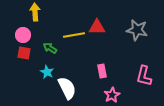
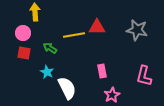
pink circle: moved 2 px up
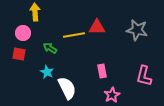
red square: moved 5 px left, 1 px down
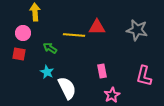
yellow line: rotated 15 degrees clockwise
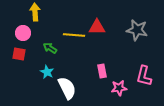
pink star: moved 7 px right, 7 px up; rotated 21 degrees clockwise
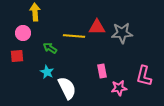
gray star: moved 15 px left, 3 px down; rotated 15 degrees counterclockwise
yellow line: moved 1 px down
red square: moved 2 px left, 2 px down; rotated 16 degrees counterclockwise
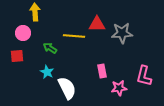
red triangle: moved 3 px up
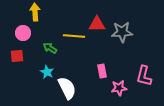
gray star: moved 1 px up
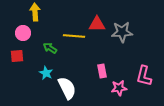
cyan star: moved 1 px left, 1 px down
